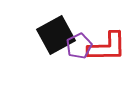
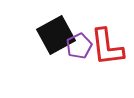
red L-shape: rotated 84 degrees clockwise
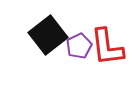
black square: moved 8 px left; rotated 9 degrees counterclockwise
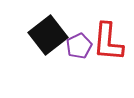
red L-shape: moved 1 px right, 5 px up; rotated 12 degrees clockwise
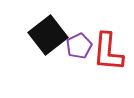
red L-shape: moved 10 px down
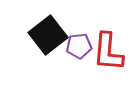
purple pentagon: rotated 20 degrees clockwise
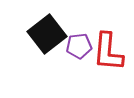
black square: moved 1 px left, 1 px up
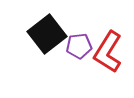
red L-shape: rotated 27 degrees clockwise
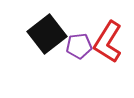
red L-shape: moved 10 px up
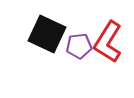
black square: rotated 27 degrees counterclockwise
